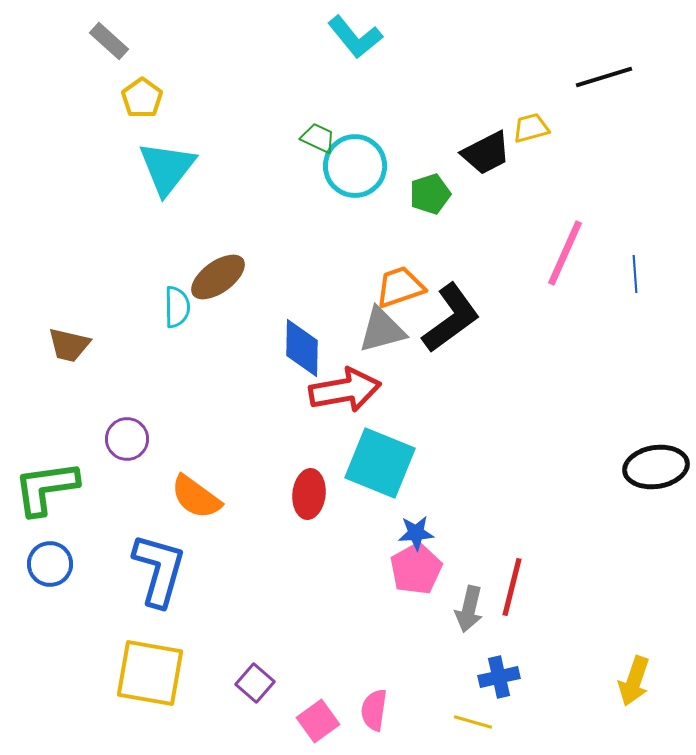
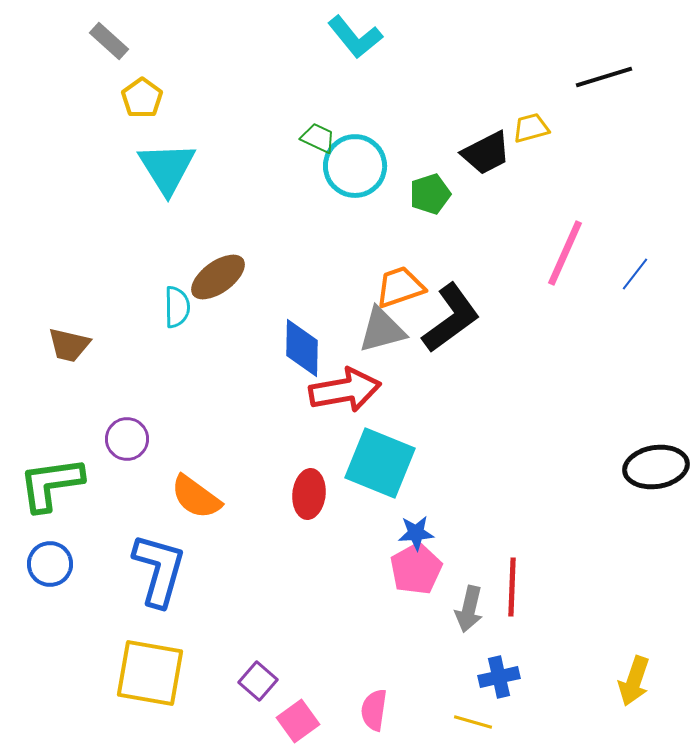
cyan triangle: rotated 10 degrees counterclockwise
blue line: rotated 42 degrees clockwise
green L-shape: moved 5 px right, 4 px up
red line: rotated 12 degrees counterclockwise
purple square: moved 3 px right, 2 px up
pink square: moved 20 px left
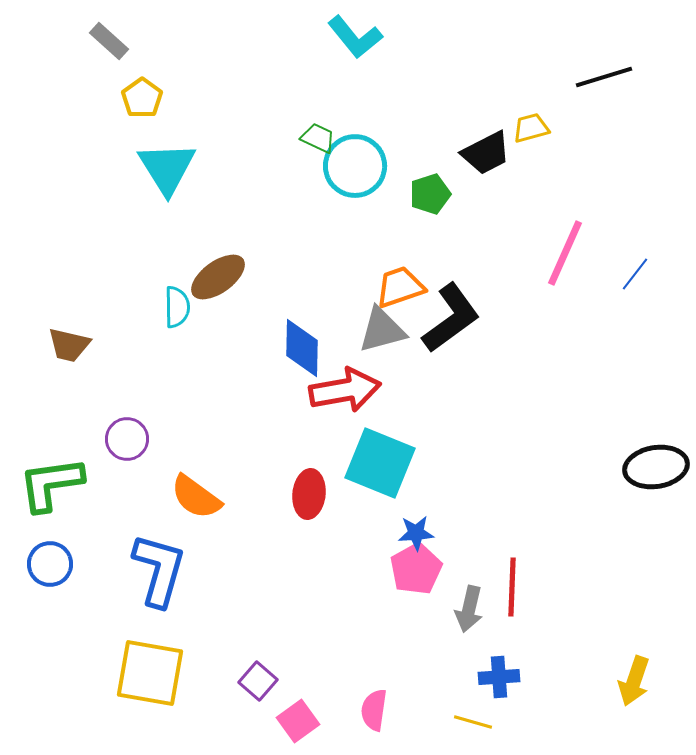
blue cross: rotated 9 degrees clockwise
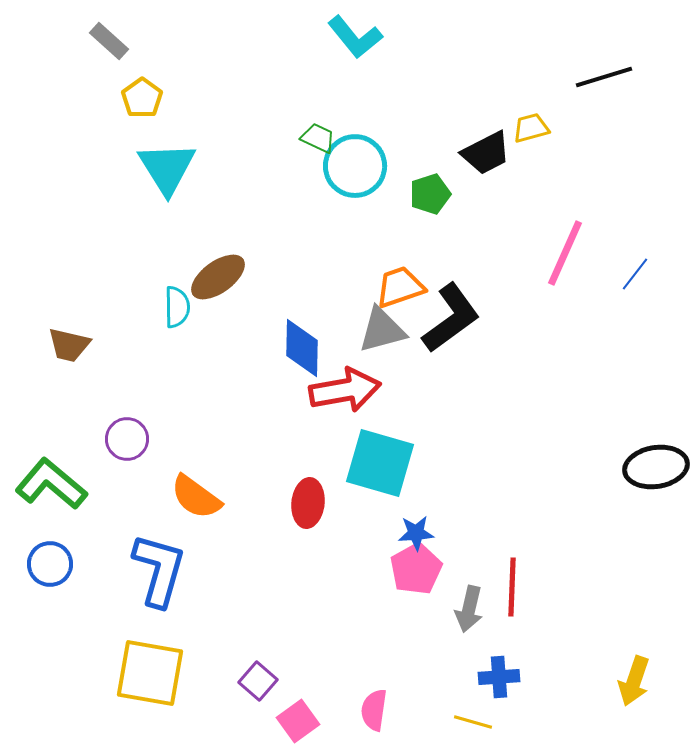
cyan square: rotated 6 degrees counterclockwise
green L-shape: rotated 48 degrees clockwise
red ellipse: moved 1 px left, 9 px down
